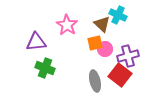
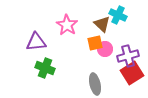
red square: moved 12 px right, 2 px up; rotated 20 degrees clockwise
gray ellipse: moved 3 px down
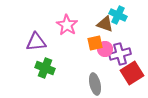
brown triangle: moved 3 px right; rotated 24 degrees counterclockwise
purple cross: moved 8 px left, 2 px up
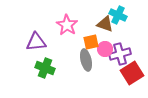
orange square: moved 4 px left, 1 px up
gray ellipse: moved 9 px left, 24 px up
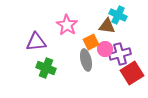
brown triangle: moved 2 px right, 2 px down; rotated 12 degrees counterclockwise
orange square: rotated 14 degrees counterclockwise
green cross: moved 1 px right
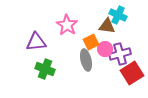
green cross: moved 1 px left, 1 px down
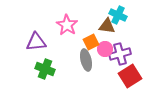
red square: moved 2 px left, 3 px down
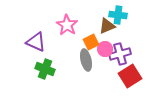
cyan cross: rotated 18 degrees counterclockwise
brown triangle: rotated 30 degrees counterclockwise
purple triangle: rotated 30 degrees clockwise
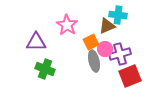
purple triangle: rotated 25 degrees counterclockwise
gray ellipse: moved 8 px right, 1 px down
red square: rotated 10 degrees clockwise
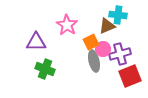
pink circle: moved 2 px left
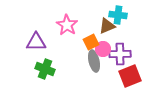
purple cross: rotated 15 degrees clockwise
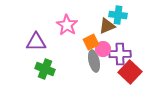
red square: moved 4 px up; rotated 25 degrees counterclockwise
